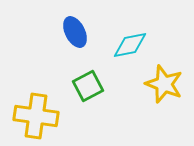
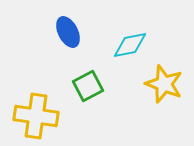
blue ellipse: moved 7 px left
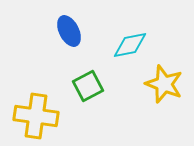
blue ellipse: moved 1 px right, 1 px up
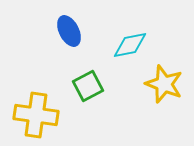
yellow cross: moved 1 px up
